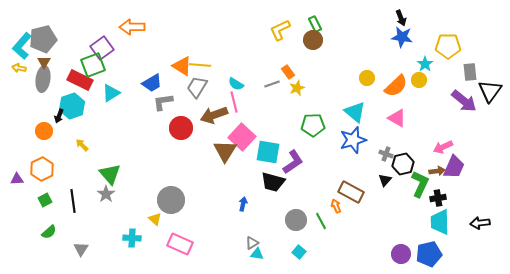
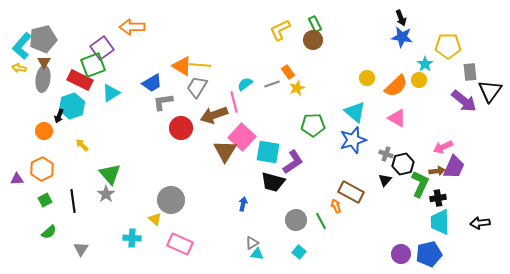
cyan semicircle at (236, 84): moved 9 px right; rotated 112 degrees clockwise
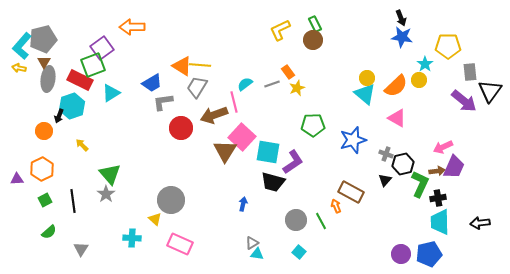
gray ellipse at (43, 79): moved 5 px right
cyan triangle at (355, 112): moved 10 px right, 18 px up
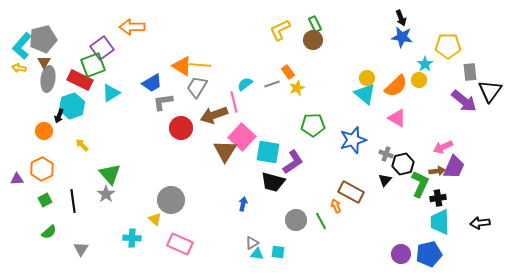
cyan square at (299, 252): moved 21 px left; rotated 32 degrees counterclockwise
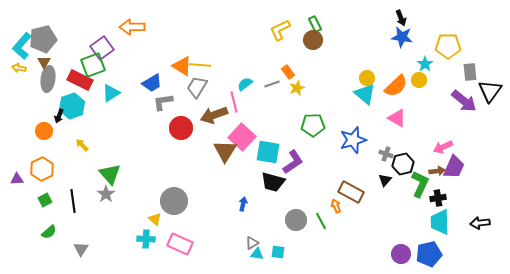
gray circle at (171, 200): moved 3 px right, 1 px down
cyan cross at (132, 238): moved 14 px right, 1 px down
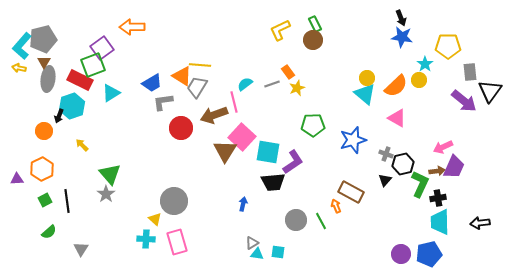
orange triangle at (182, 66): moved 10 px down
black trapezoid at (273, 182): rotated 20 degrees counterclockwise
black line at (73, 201): moved 6 px left
pink rectangle at (180, 244): moved 3 px left, 2 px up; rotated 50 degrees clockwise
